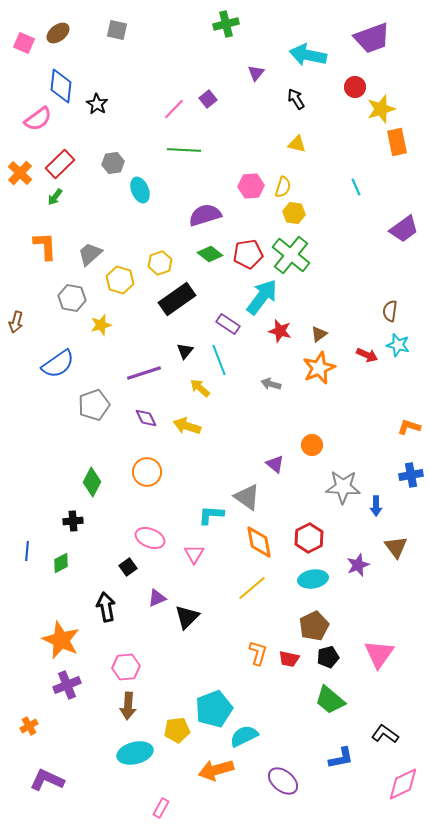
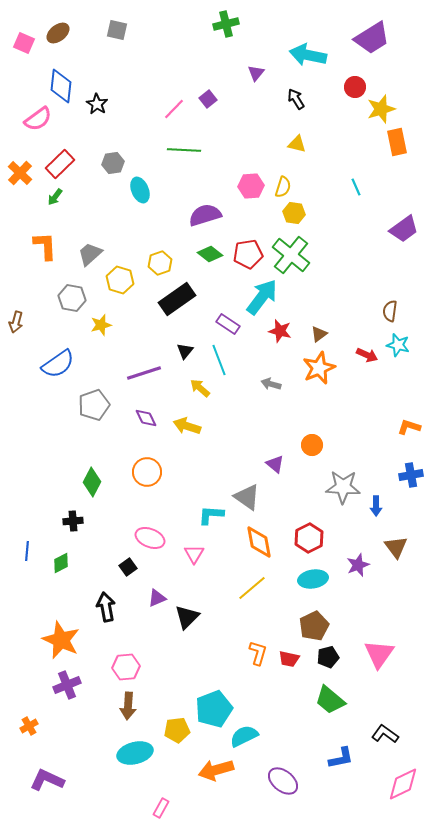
purple trapezoid at (372, 38): rotated 12 degrees counterclockwise
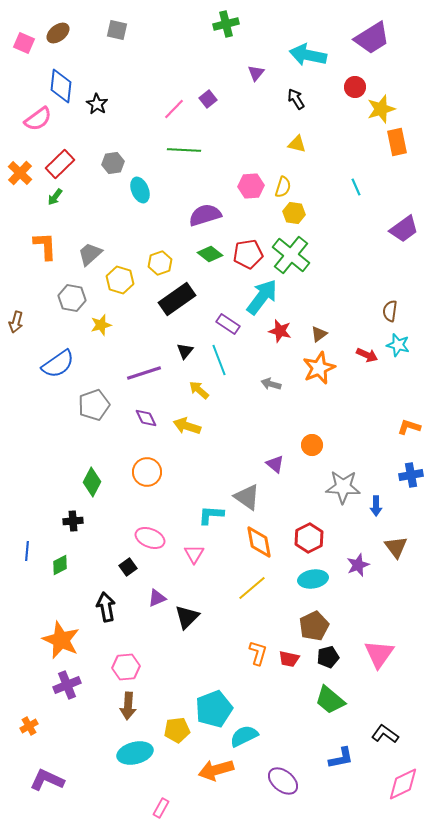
yellow arrow at (200, 388): moved 1 px left, 2 px down
green diamond at (61, 563): moved 1 px left, 2 px down
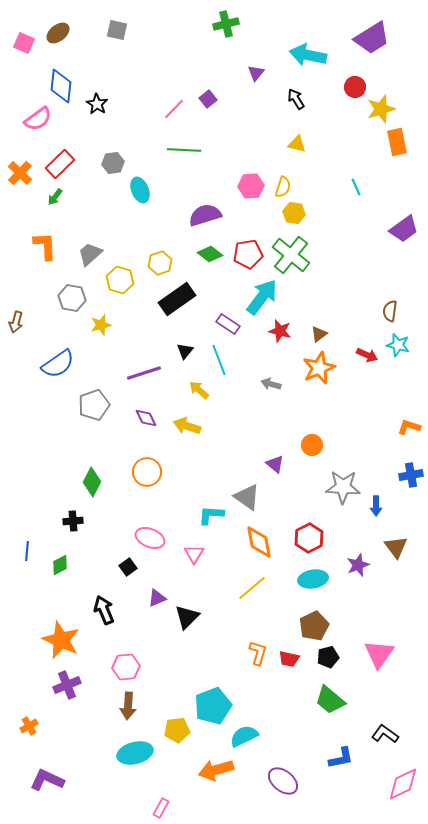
black arrow at (106, 607): moved 2 px left, 3 px down; rotated 12 degrees counterclockwise
cyan pentagon at (214, 709): moved 1 px left, 3 px up
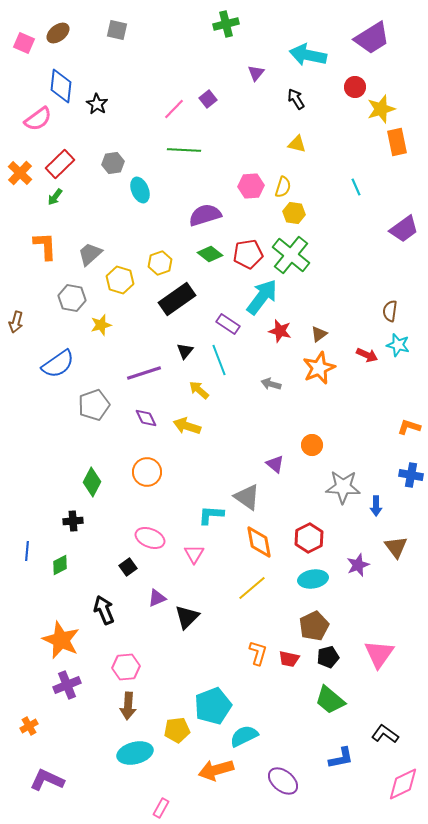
blue cross at (411, 475): rotated 20 degrees clockwise
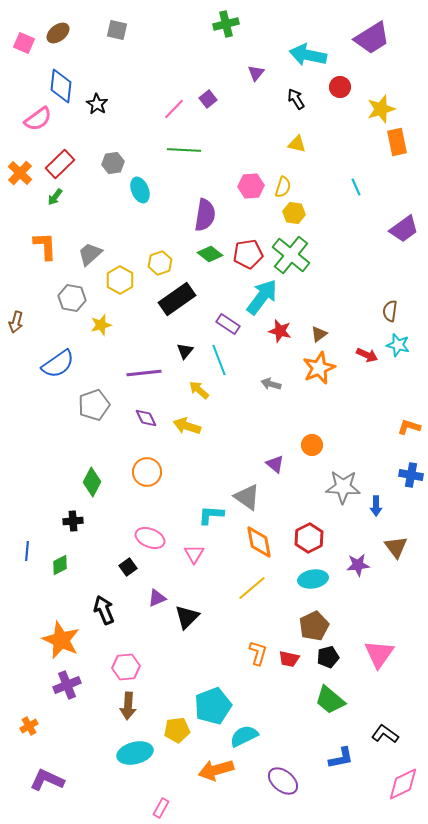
red circle at (355, 87): moved 15 px left
purple semicircle at (205, 215): rotated 116 degrees clockwise
yellow hexagon at (120, 280): rotated 12 degrees clockwise
purple line at (144, 373): rotated 12 degrees clockwise
purple star at (358, 565): rotated 15 degrees clockwise
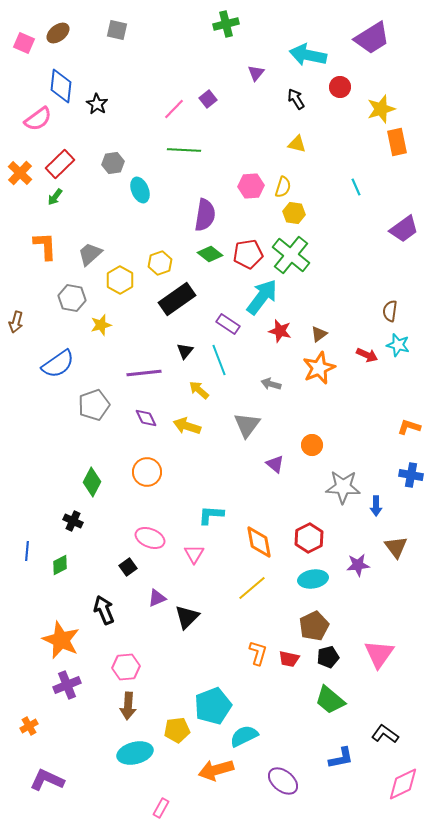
gray triangle at (247, 497): moved 72 px up; rotated 32 degrees clockwise
black cross at (73, 521): rotated 30 degrees clockwise
